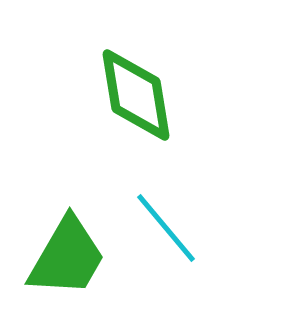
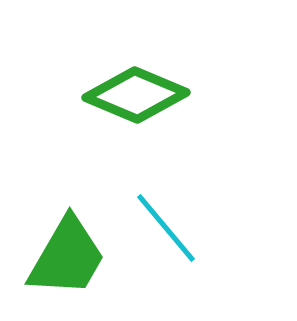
green diamond: rotated 58 degrees counterclockwise
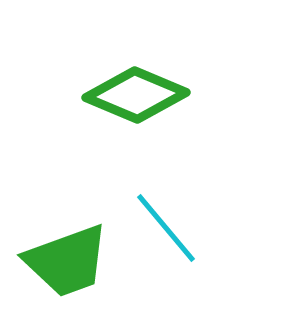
green trapezoid: moved 4 px down; rotated 40 degrees clockwise
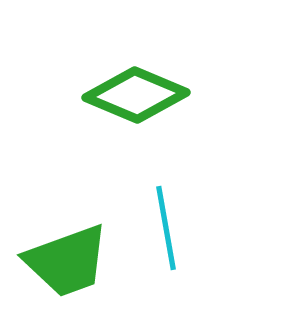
cyan line: rotated 30 degrees clockwise
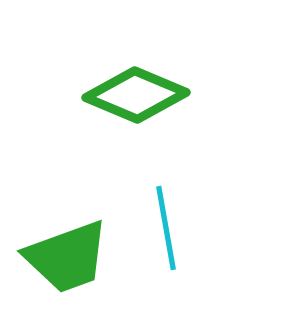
green trapezoid: moved 4 px up
